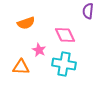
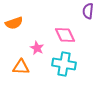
orange semicircle: moved 12 px left
pink star: moved 2 px left, 2 px up
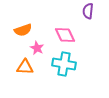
orange semicircle: moved 9 px right, 7 px down
orange triangle: moved 4 px right
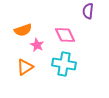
pink star: moved 3 px up
orange triangle: rotated 36 degrees counterclockwise
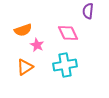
pink diamond: moved 3 px right, 2 px up
cyan cross: moved 1 px right, 1 px down; rotated 20 degrees counterclockwise
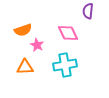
orange triangle: rotated 30 degrees clockwise
